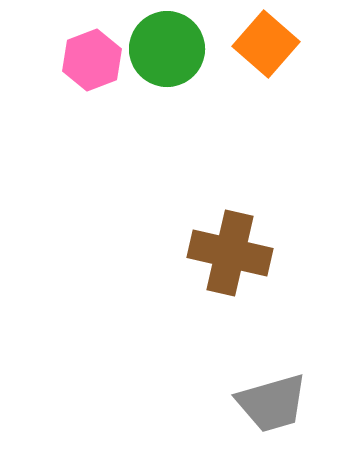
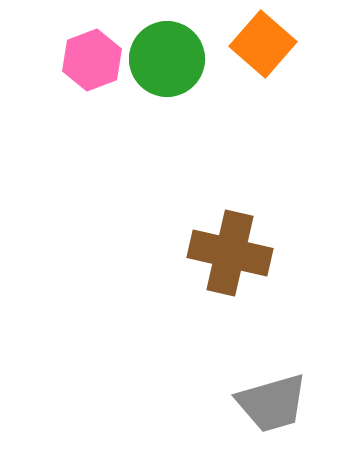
orange square: moved 3 px left
green circle: moved 10 px down
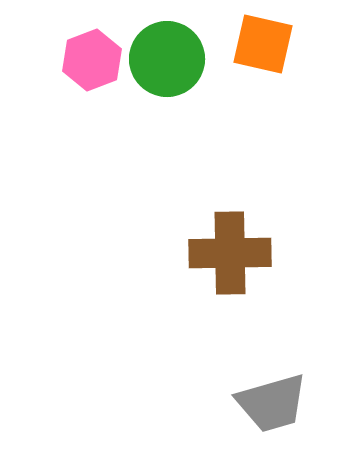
orange square: rotated 28 degrees counterclockwise
brown cross: rotated 14 degrees counterclockwise
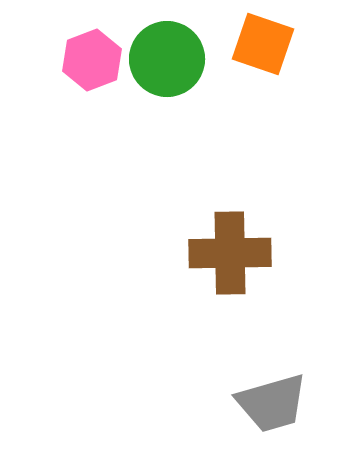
orange square: rotated 6 degrees clockwise
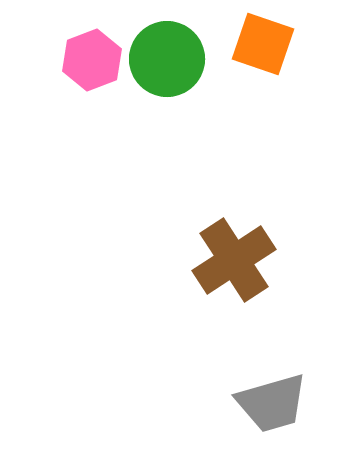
brown cross: moved 4 px right, 7 px down; rotated 32 degrees counterclockwise
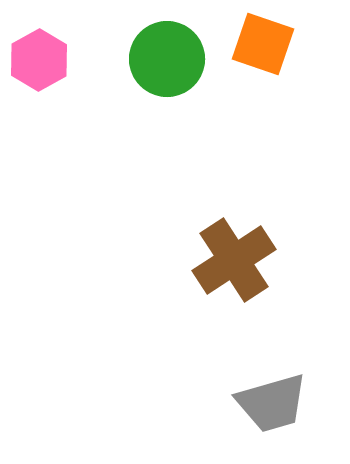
pink hexagon: moved 53 px left; rotated 8 degrees counterclockwise
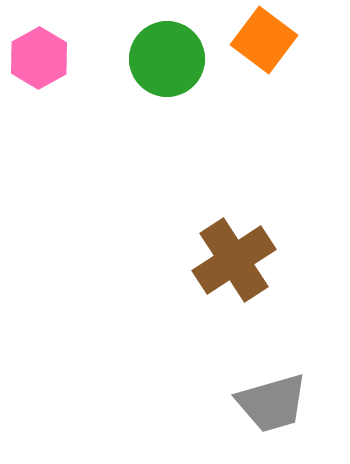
orange square: moved 1 px right, 4 px up; rotated 18 degrees clockwise
pink hexagon: moved 2 px up
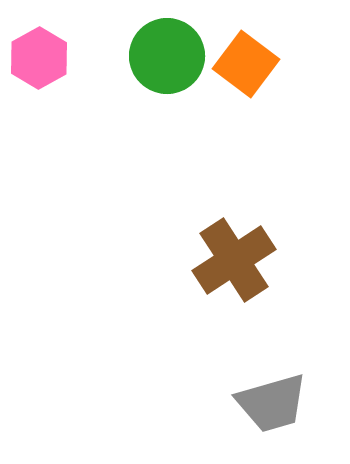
orange square: moved 18 px left, 24 px down
green circle: moved 3 px up
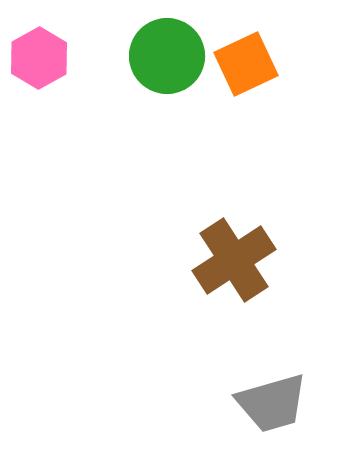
orange square: rotated 28 degrees clockwise
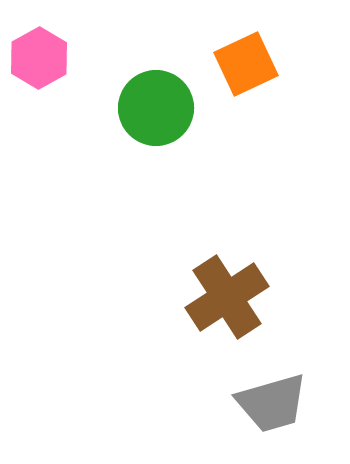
green circle: moved 11 px left, 52 px down
brown cross: moved 7 px left, 37 px down
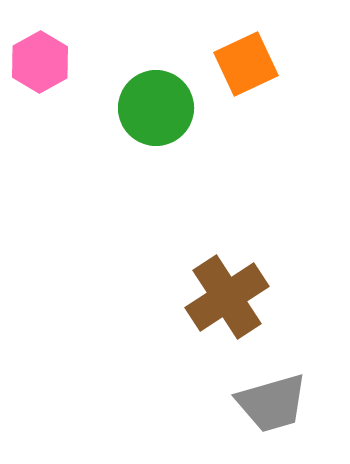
pink hexagon: moved 1 px right, 4 px down
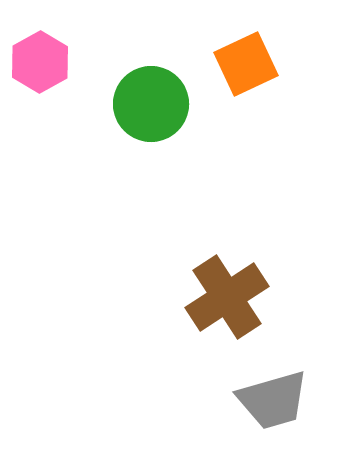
green circle: moved 5 px left, 4 px up
gray trapezoid: moved 1 px right, 3 px up
